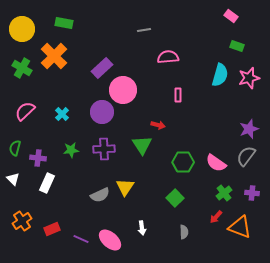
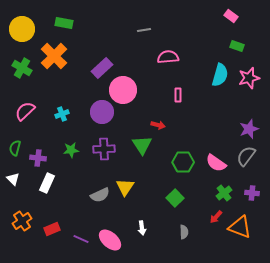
cyan cross at (62, 114): rotated 24 degrees clockwise
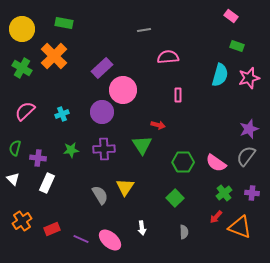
gray semicircle at (100, 195): rotated 96 degrees counterclockwise
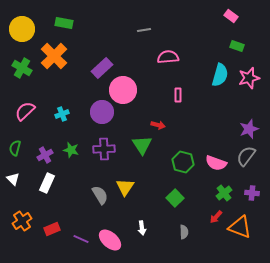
green star at (71, 150): rotated 21 degrees clockwise
purple cross at (38, 158): moved 7 px right, 3 px up; rotated 35 degrees counterclockwise
green hexagon at (183, 162): rotated 15 degrees clockwise
pink semicircle at (216, 163): rotated 15 degrees counterclockwise
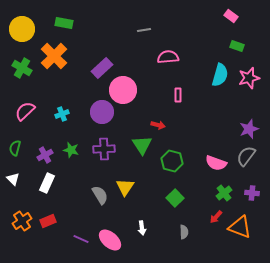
green hexagon at (183, 162): moved 11 px left, 1 px up
red rectangle at (52, 229): moved 4 px left, 8 px up
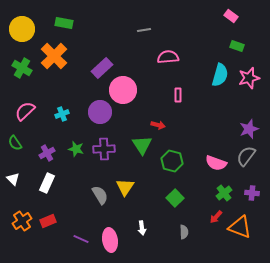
purple circle at (102, 112): moved 2 px left
green semicircle at (15, 148): moved 5 px up; rotated 49 degrees counterclockwise
green star at (71, 150): moved 5 px right, 1 px up
purple cross at (45, 155): moved 2 px right, 2 px up
pink ellipse at (110, 240): rotated 40 degrees clockwise
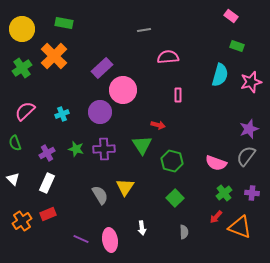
green cross at (22, 68): rotated 24 degrees clockwise
pink star at (249, 78): moved 2 px right, 4 px down
green semicircle at (15, 143): rotated 14 degrees clockwise
red rectangle at (48, 221): moved 7 px up
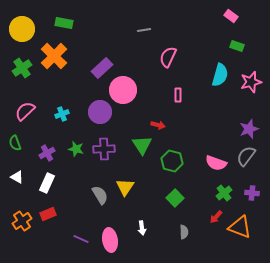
pink semicircle at (168, 57): rotated 60 degrees counterclockwise
white triangle at (13, 179): moved 4 px right, 2 px up; rotated 16 degrees counterclockwise
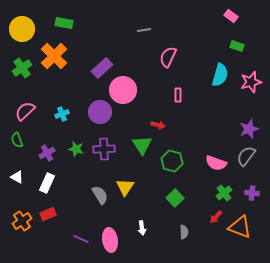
green semicircle at (15, 143): moved 2 px right, 3 px up
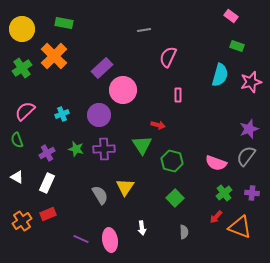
purple circle at (100, 112): moved 1 px left, 3 px down
